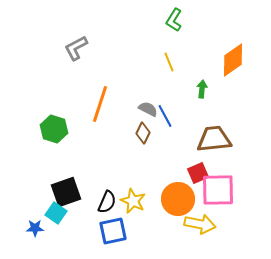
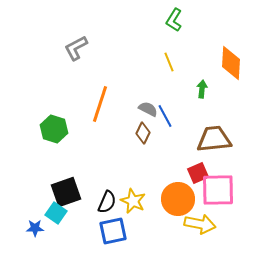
orange diamond: moved 2 px left, 3 px down; rotated 52 degrees counterclockwise
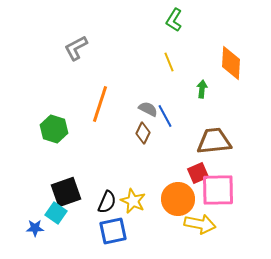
brown trapezoid: moved 2 px down
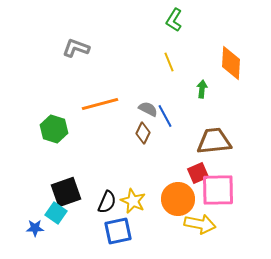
gray L-shape: rotated 48 degrees clockwise
orange line: rotated 57 degrees clockwise
blue square: moved 5 px right
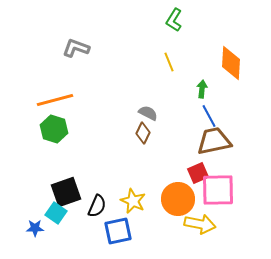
orange line: moved 45 px left, 4 px up
gray semicircle: moved 4 px down
blue line: moved 44 px right
brown trapezoid: rotated 6 degrees counterclockwise
black semicircle: moved 10 px left, 4 px down
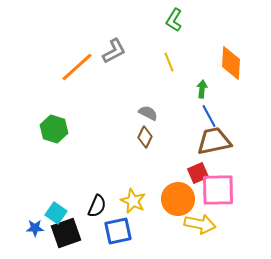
gray L-shape: moved 38 px right, 3 px down; rotated 132 degrees clockwise
orange line: moved 22 px right, 33 px up; rotated 27 degrees counterclockwise
brown diamond: moved 2 px right, 4 px down
black square: moved 41 px down
